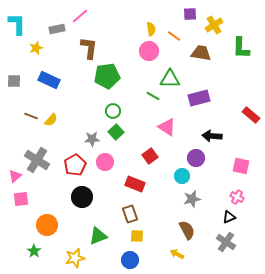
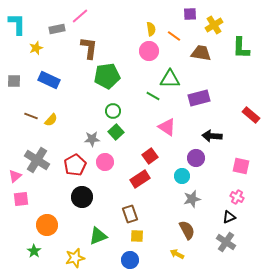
red rectangle at (135, 184): moved 5 px right, 5 px up; rotated 54 degrees counterclockwise
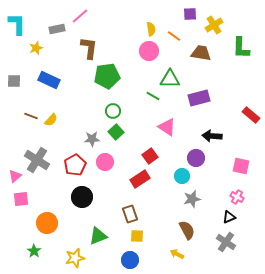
orange circle at (47, 225): moved 2 px up
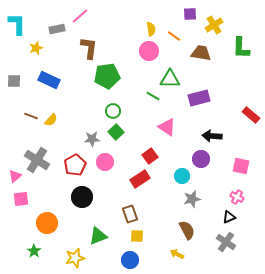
purple circle at (196, 158): moved 5 px right, 1 px down
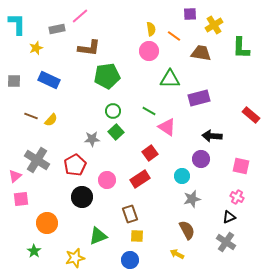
brown L-shape at (89, 48): rotated 90 degrees clockwise
green line at (153, 96): moved 4 px left, 15 px down
red square at (150, 156): moved 3 px up
pink circle at (105, 162): moved 2 px right, 18 px down
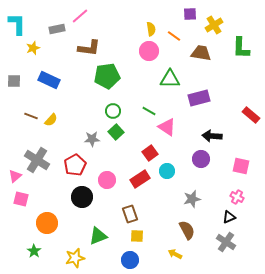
yellow star at (36, 48): moved 3 px left
cyan circle at (182, 176): moved 15 px left, 5 px up
pink square at (21, 199): rotated 21 degrees clockwise
yellow arrow at (177, 254): moved 2 px left
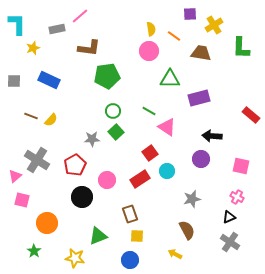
pink square at (21, 199): moved 1 px right, 1 px down
gray cross at (226, 242): moved 4 px right
yellow star at (75, 258): rotated 24 degrees clockwise
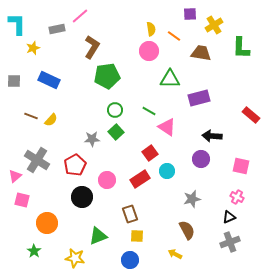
brown L-shape at (89, 48): moved 3 px right, 1 px up; rotated 65 degrees counterclockwise
green circle at (113, 111): moved 2 px right, 1 px up
gray cross at (230, 242): rotated 36 degrees clockwise
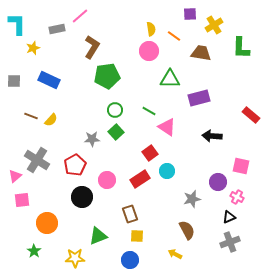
purple circle at (201, 159): moved 17 px right, 23 px down
pink square at (22, 200): rotated 21 degrees counterclockwise
yellow star at (75, 258): rotated 12 degrees counterclockwise
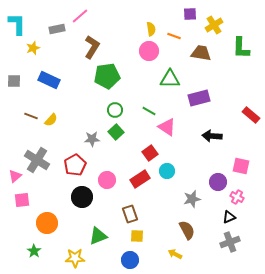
orange line at (174, 36): rotated 16 degrees counterclockwise
